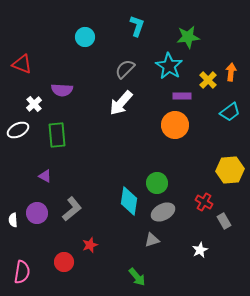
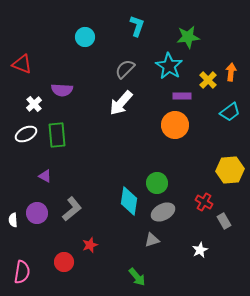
white ellipse: moved 8 px right, 4 px down
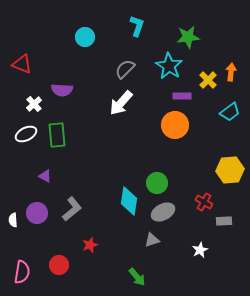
gray rectangle: rotated 63 degrees counterclockwise
red circle: moved 5 px left, 3 px down
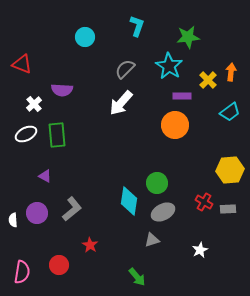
gray rectangle: moved 4 px right, 12 px up
red star: rotated 21 degrees counterclockwise
